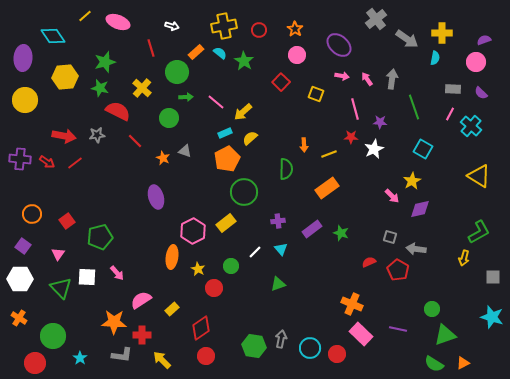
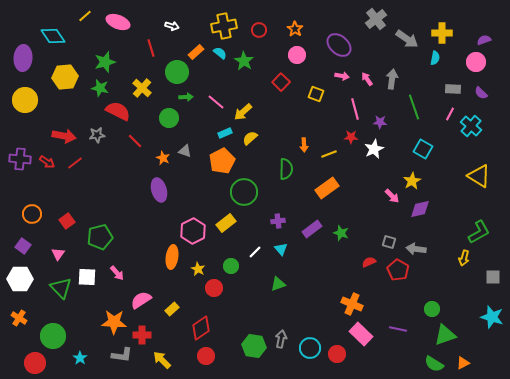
orange pentagon at (227, 159): moved 5 px left, 2 px down
purple ellipse at (156, 197): moved 3 px right, 7 px up
gray square at (390, 237): moved 1 px left, 5 px down
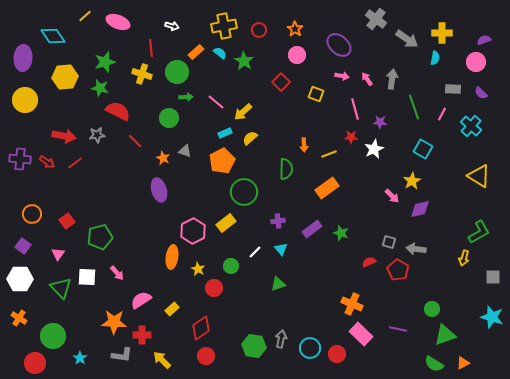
gray cross at (376, 19): rotated 15 degrees counterclockwise
red line at (151, 48): rotated 12 degrees clockwise
yellow cross at (142, 88): moved 14 px up; rotated 24 degrees counterclockwise
pink line at (450, 114): moved 8 px left
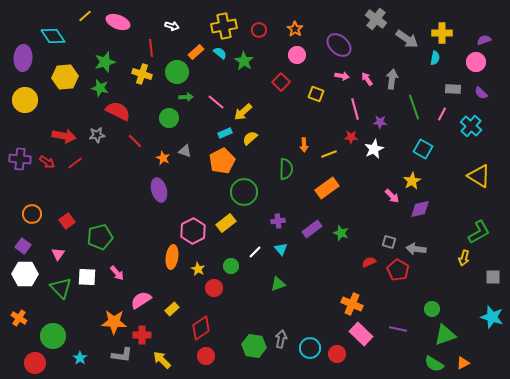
white hexagon at (20, 279): moved 5 px right, 5 px up
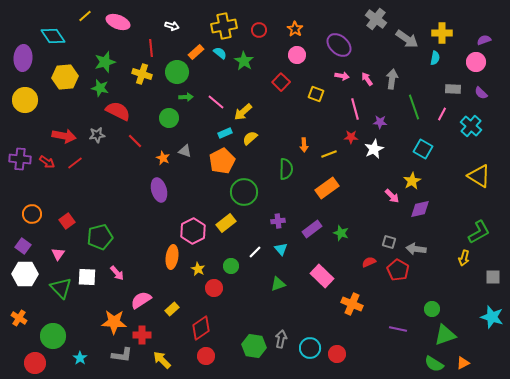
pink rectangle at (361, 334): moved 39 px left, 58 px up
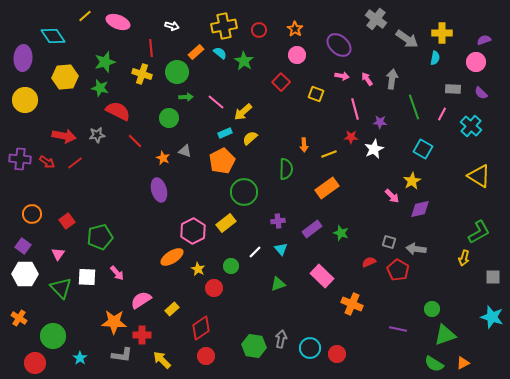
orange ellipse at (172, 257): rotated 50 degrees clockwise
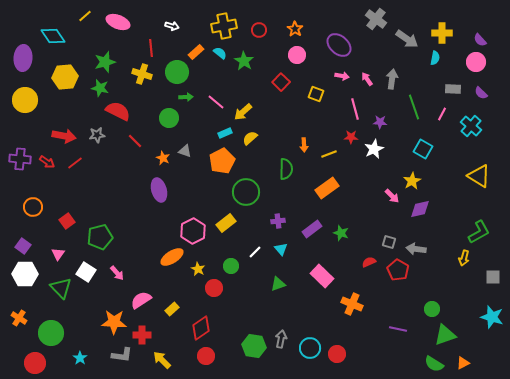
purple semicircle at (484, 40): moved 4 px left; rotated 112 degrees counterclockwise
green circle at (244, 192): moved 2 px right
orange circle at (32, 214): moved 1 px right, 7 px up
white square at (87, 277): moved 1 px left, 5 px up; rotated 30 degrees clockwise
green circle at (53, 336): moved 2 px left, 3 px up
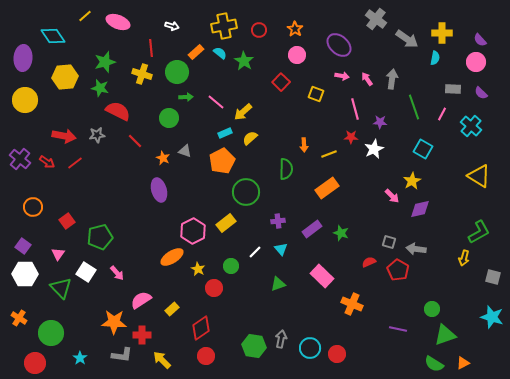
purple cross at (20, 159): rotated 35 degrees clockwise
gray square at (493, 277): rotated 14 degrees clockwise
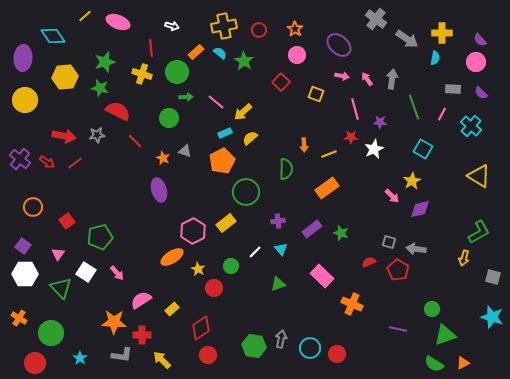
red circle at (206, 356): moved 2 px right, 1 px up
